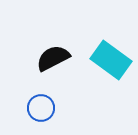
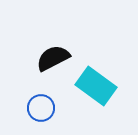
cyan rectangle: moved 15 px left, 26 px down
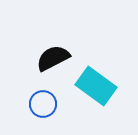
blue circle: moved 2 px right, 4 px up
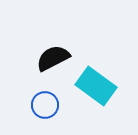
blue circle: moved 2 px right, 1 px down
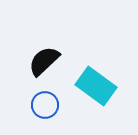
black semicircle: moved 9 px left, 3 px down; rotated 16 degrees counterclockwise
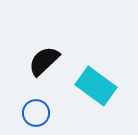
blue circle: moved 9 px left, 8 px down
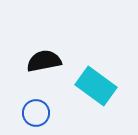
black semicircle: rotated 32 degrees clockwise
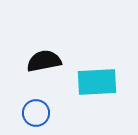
cyan rectangle: moved 1 px right, 4 px up; rotated 39 degrees counterclockwise
